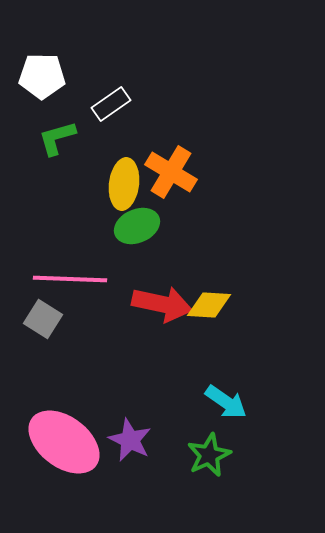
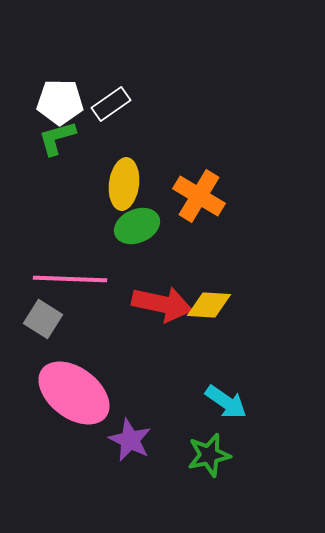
white pentagon: moved 18 px right, 26 px down
orange cross: moved 28 px right, 24 px down
pink ellipse: moved 10 px right, 49 px up
green star: rotated 12 degrees clockwise
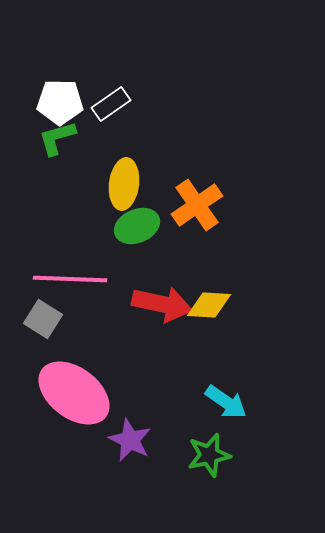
orange cross: moved 2 px left, 9 px down; rotated 24 degrees clockwise
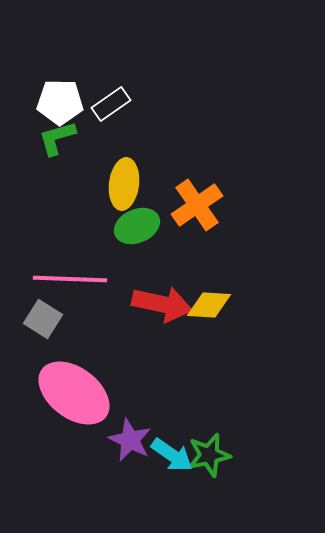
cyan arrow: moved 54 px left, 53 px down
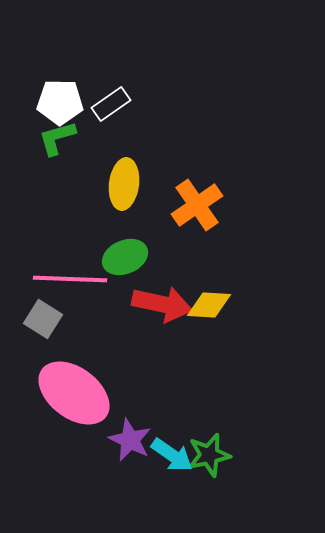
green ellipse: moved 12 px left, 31 px down
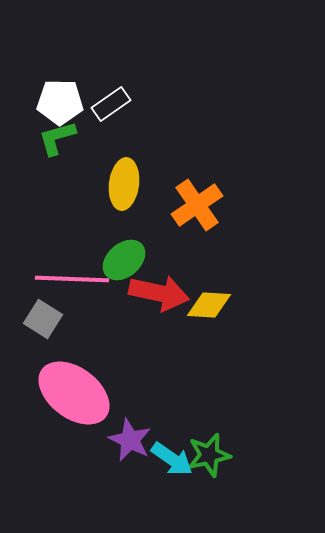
green ellipse: moved 1 px left, 3 px down; rotated 18 degrees counterclockwise
pink line: moved 2 px right
red arrow: moved 3 px left, 11 px up
cyan arrow: moved 4 px down
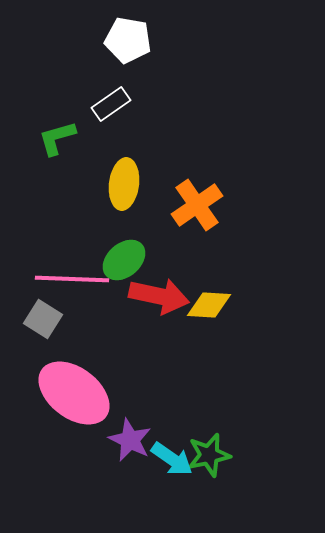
white pentagon: moved 68 px right, 62 px up; rotated 9 degrees clockwise
red arrow: moved 3 px down
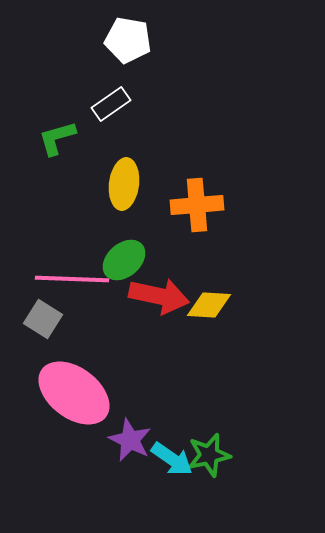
orange cross: rotated 30 degrees clockwise
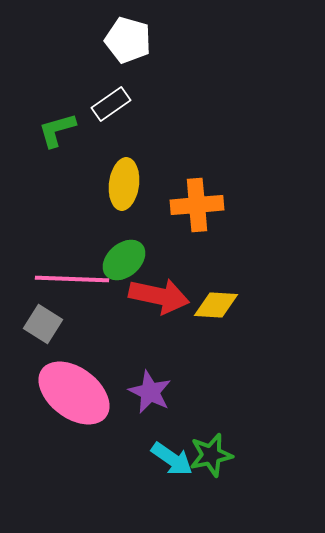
white pentagon: rotated 6 degrees clockwise
green L-shape: moved 8 px up
yellow diamond: moved 7 px right
gray square: moved 5 px down
purple star: moved 20 px right, 48 px up
green star: moved 2 px right
